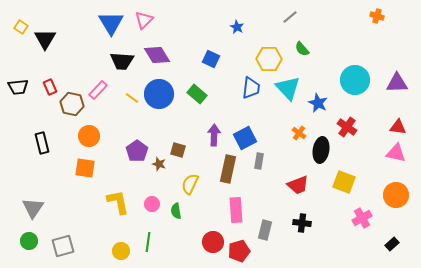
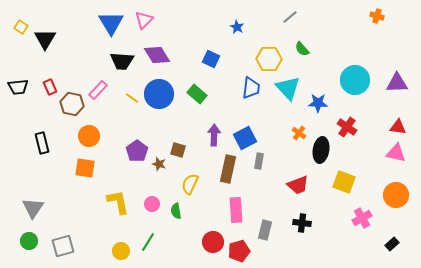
blue star at (318, 103): rotated 24 degrees counterclockwise
green line at (148, 242): rotated 24 degrees clockwise
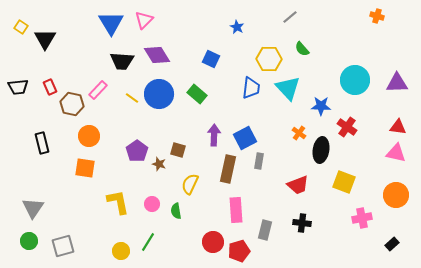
blue star at (318, 103): moved 3 px right, 3 px down
pink cross at (362, 218): rotated 18 degrees clockwise
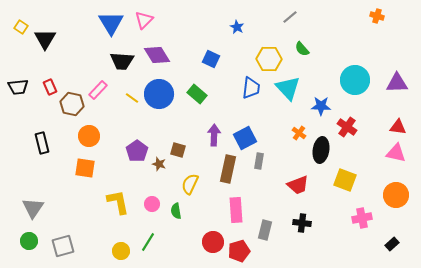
yellow square at (344, 182): moved 1 px right, 2 px up
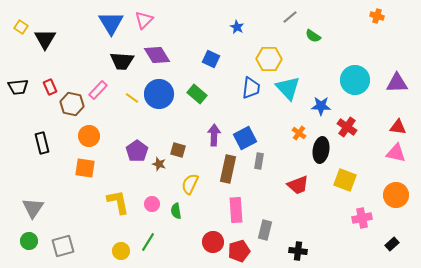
green semicircle at (302, 49): moved 11 px right, 13 px up; rotated 14 degrees counterclockwise
black cross at (302, 223): moved 4 px left, 28 px down
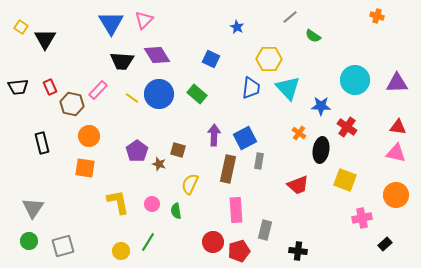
black rectangle at (392, 244): moved 7 px left
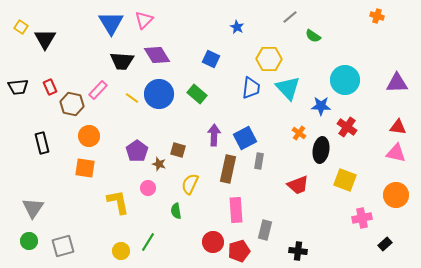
cyan circle at (355, 80): moved 10 px left
pink circle at (152, 204): moved 4 px left, 16 px up
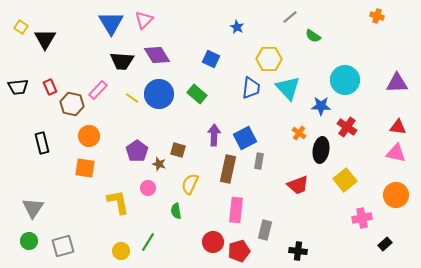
yellow square at (345, 180): rotated 30 degrees clockwise
pink rectangle at (236, 210): rotated 10 degrees clockwise
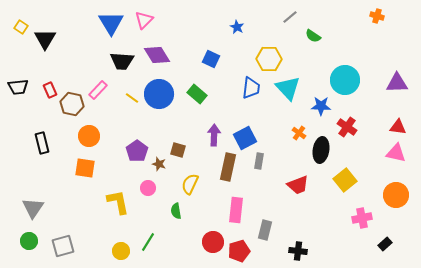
red rectangle at (50, 87): moved 3 px down
brown rectangle at (228, 169): moved 2 px up
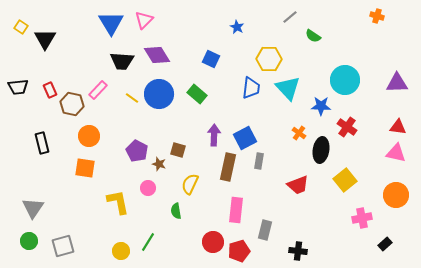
purple pentagon at (137, 151): rotated 10 degrees counterclockwise
